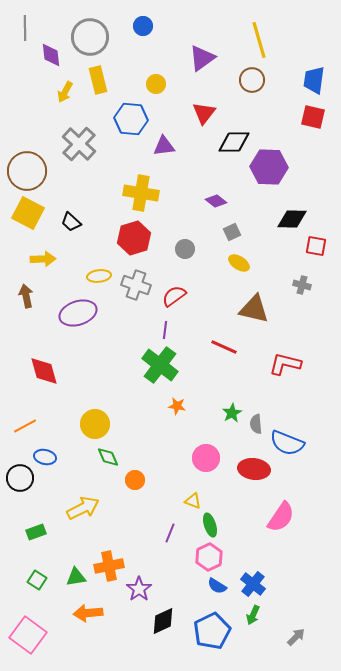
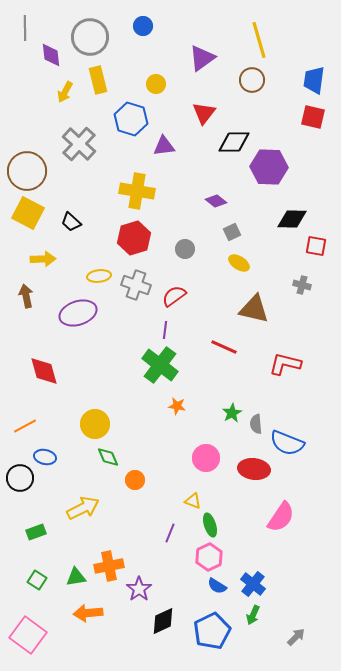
blue hexagon at (131, 119): rotated 12 degrees clockwise
yellow cross at (141, 193): moved 4 px left, 2 px up
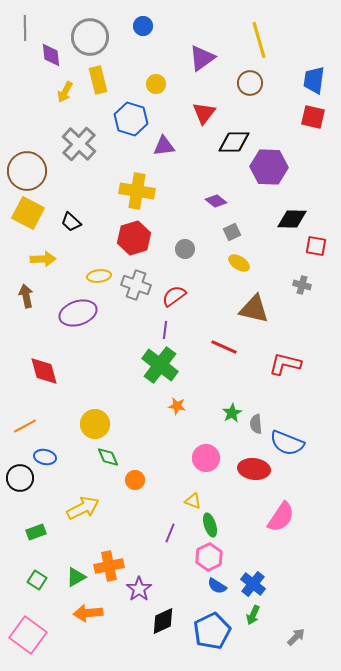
brown circle at (252, 80): moved 2 px left, 3 px down
green triangle at (76, 577): rotated 20 degrees counterclockwise
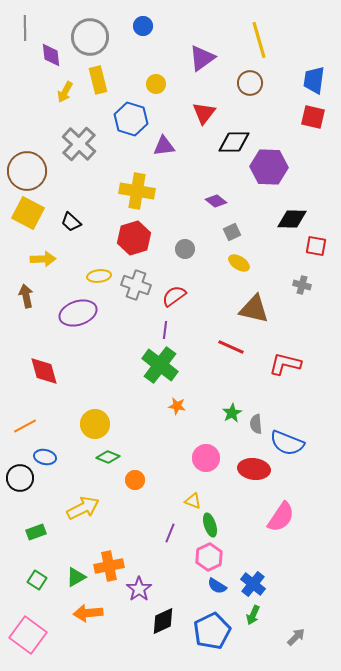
red line at (224, 347): moved 7 px right
green diamond at (108, 457): rotated 45 degrees counterclockwise
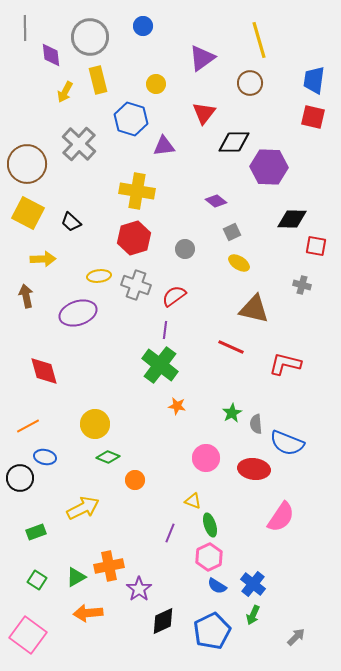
brown circle at (27, 171): moved 7 px up
orange line at (25, 426): moved 3 px right
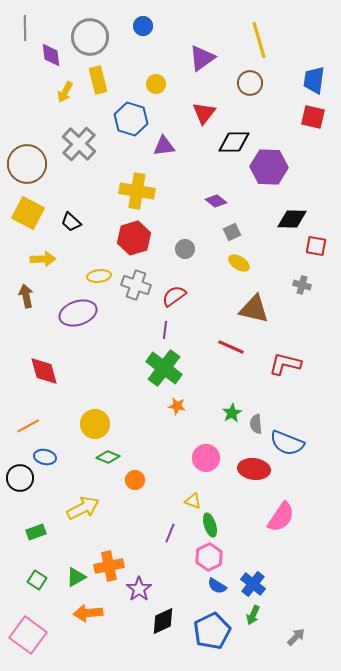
green cross at (160, 365): moved 4 px right, 3 px down
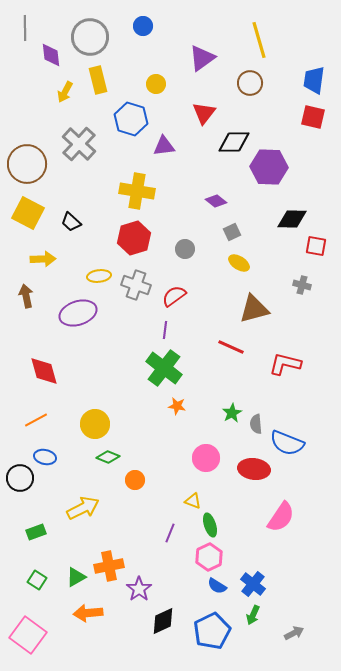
brown triangle at (254, 309): rotated 28 degrees counterclockwise
orange line at (28, 426): moved 8 px right, 6 px up
gray arrow at (296, 637): moved 2 px left, 4 px up; rotated 18 degrees clockwise
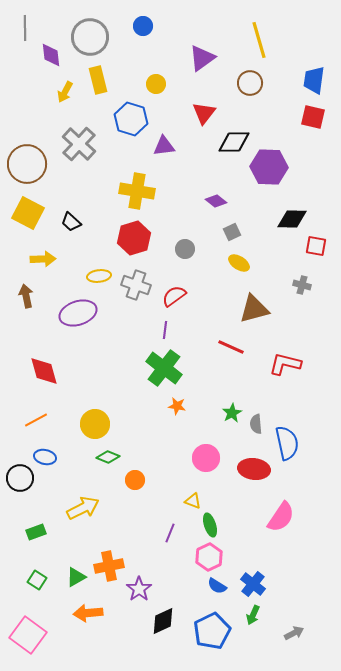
blue semicircle at (287, 443): rotated 124 degrees counterclockwise
